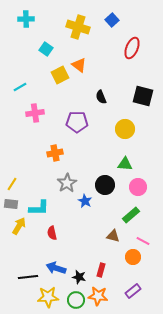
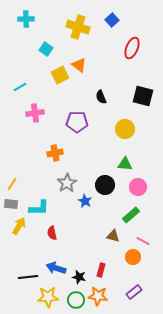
purple rectangle: moved 1 px right, 1 px down
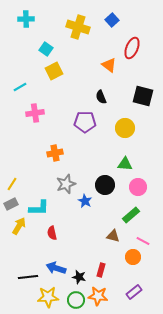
orange triangle: moved 30 px right
yellow square: moved 6 px left, 4 px up
purple pentagon: moved 8 px right
yellow circle: moved 1 px up
gray star: moved 1 px left, 1 px down; rotated 12 degrees clockwise
gray rectangle: rotated 32 degrees counterclockwise
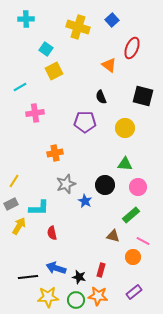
yellow line: moved 2 px right, 3 px up
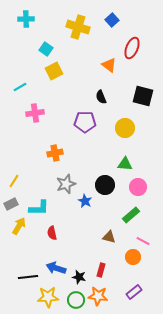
brown triangle: moved 4 px left, 1 px down
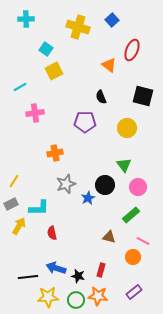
red ellipse: moved 2 px down
yellow circle: moved 2 px right
green triangle: moved 1 px left, 1 px down; rotated 49 degrees clockwise
blue star: moved 3 px right, 3 px up; rotated 16 degrees clockwise
black star: moved 1 px left, 1 px up
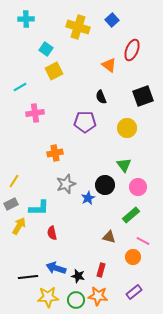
black square: rotated 35 degrees counterclockwise
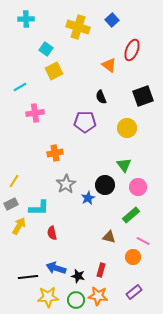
gray star: rotated 12 degrees counterclockwise
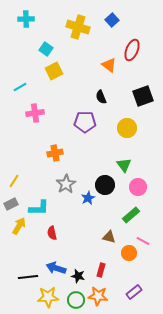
orange circle: moved 4 px left, 4 px up
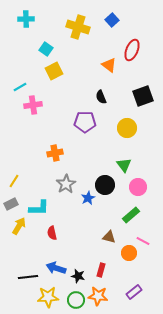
pink cross: moved 2 px left, 8 px up
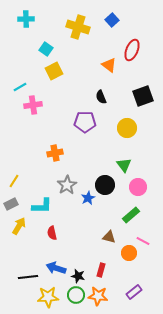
gray star: moved 1 px right, 1 px down
cyan L-shape: moved 3 px right, 2 px up
green circle: moved 5 px up
